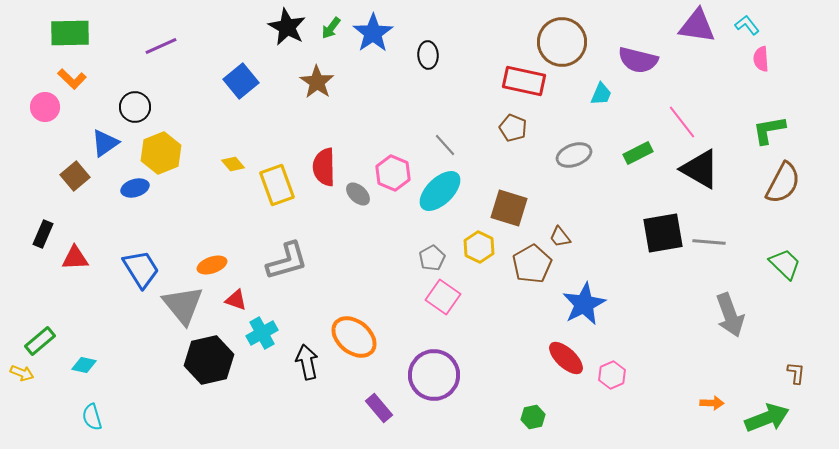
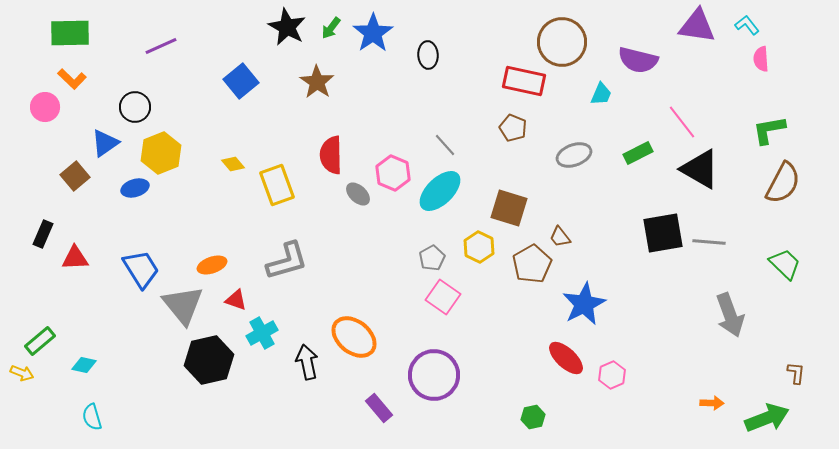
red semicircle at (324, 167): moved 7 px right, 12 px up
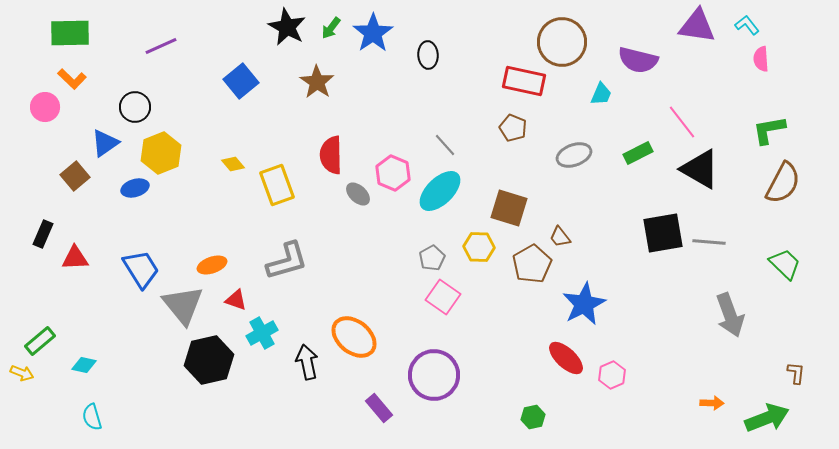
yellow hexagon at (479, 247): rotated 24 degrees counterclockwise
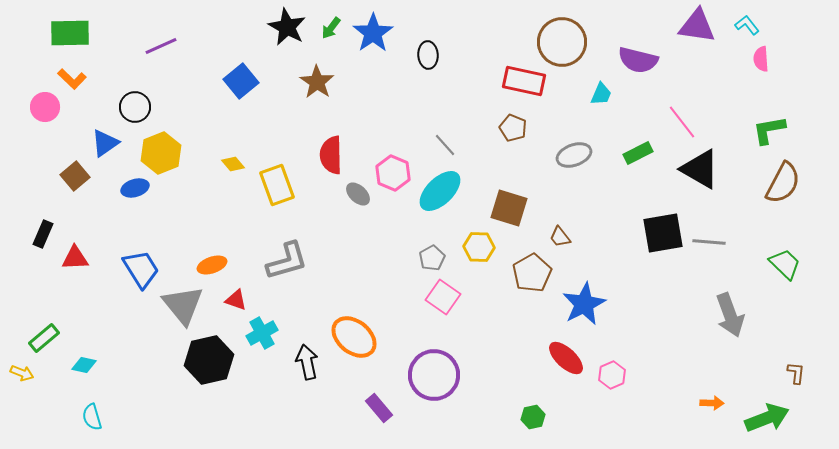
brown pentagon at (532, 264): moved 9 px down
green rectangle at (40, 341): moved 4 px right, 3 px up
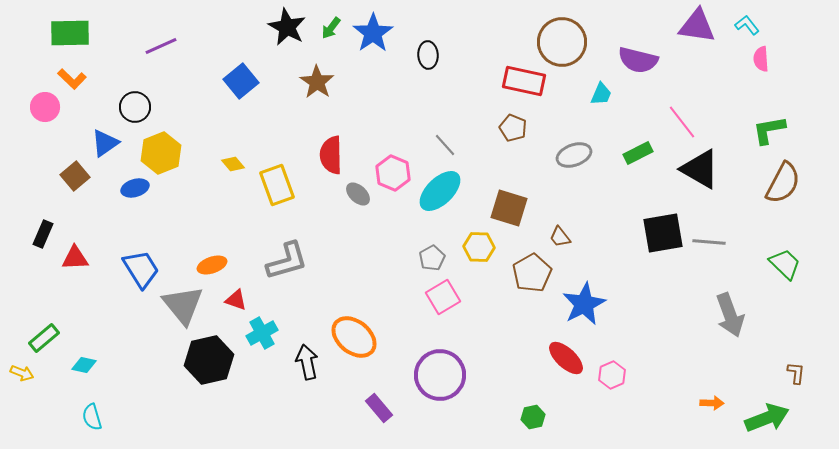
pink square at (443, 297): rotated 24 degrees clockwise
purple circle at (434, 375): moved 6 px right
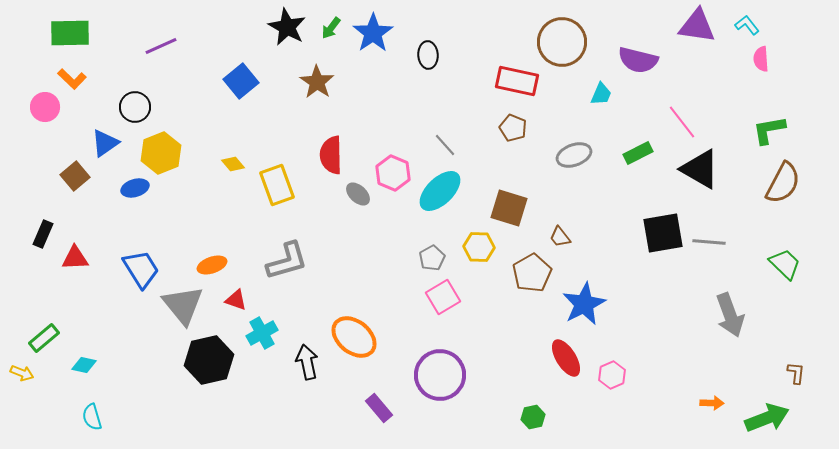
red rectangle at (524, 81): moved 7 px left
red ellipse at (566, 358): rotated 15 degrees clockwise
